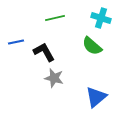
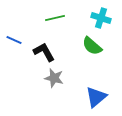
blue line: moved 2 px left, 2 px up; rotated 35 degrees clockwise
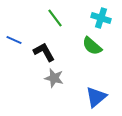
green line: rotated 66 degrees clockwise
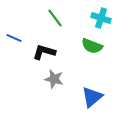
blue line: moved 2 px up
green semicircle: rotated 20 degrees counterclockwise
black L-shape: rotated 45 degrees counterclockwise
gray star: moved 1 px down
blue triangle: moved 4 px left
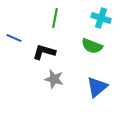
green line: rotated 48 degrees clockwise
blue triangle: moved 5 px right, 10 px up
